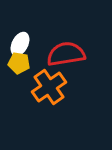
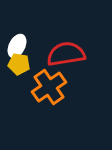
white ellipse: moved 3 px left, 2 px down
yellow pentagon: moved 1 px down
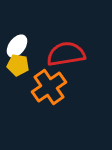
white ellipse: rotated 10 degrees clockwise
yellow pentagon: moved 1 px left, 1 px down
